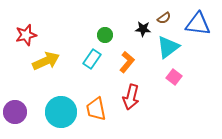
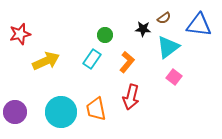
blue triangle: moved 1 px right, 1 px down
red star: moved 6 px left, 1 px up
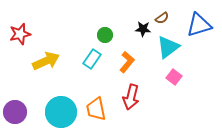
brown semicircle: moved 2 px left
blue triangle: rotated 24 degrees counterclockwise
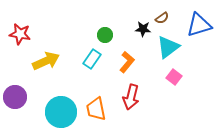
red star: rotated 25 degrees clockwise
purple circle: moved 15 px up
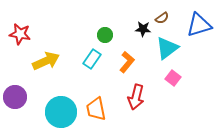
cyan triangle: moved 1 px left, 1 px down
pink square: moved 1 px left, 1 px down
red arrow: moved 5 px right
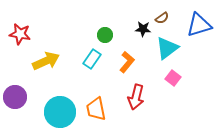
cyan circle: moved 1 px left
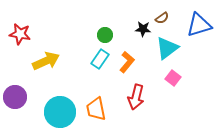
cyan rectangle: moved 8 px right
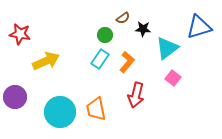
brown semicircle: moved 39 px left
blue triangle: moved 2 px down
red arrow: moved 2 px up
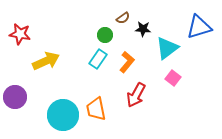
cyan rectangle: moved 2 px left
red arrow: rotated 15 degrees clockwise
cyan circle: moved 3 px right, 3 px down
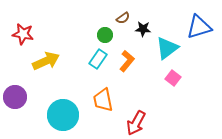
red star: moved 3 px right
orange L-shape: moved 1 px up
red arrow: moved 28 px down
orange trapezoid: moved 7 px right, 9 px up
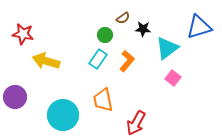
yellow arrow: rotated 140 degrees counterclockwise
